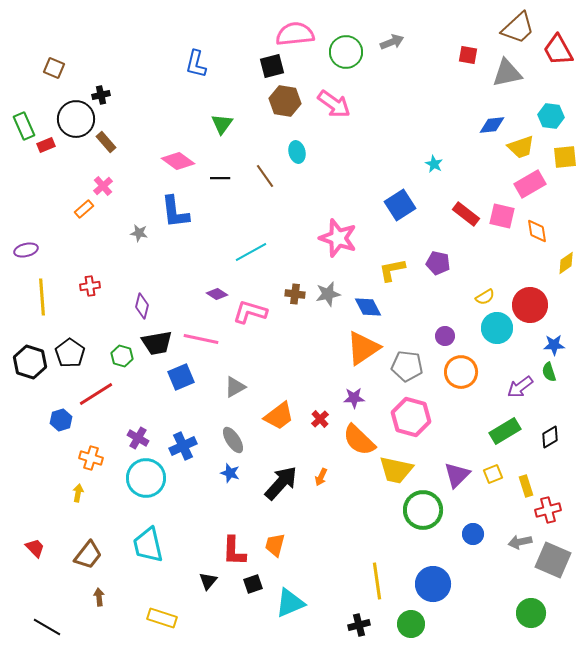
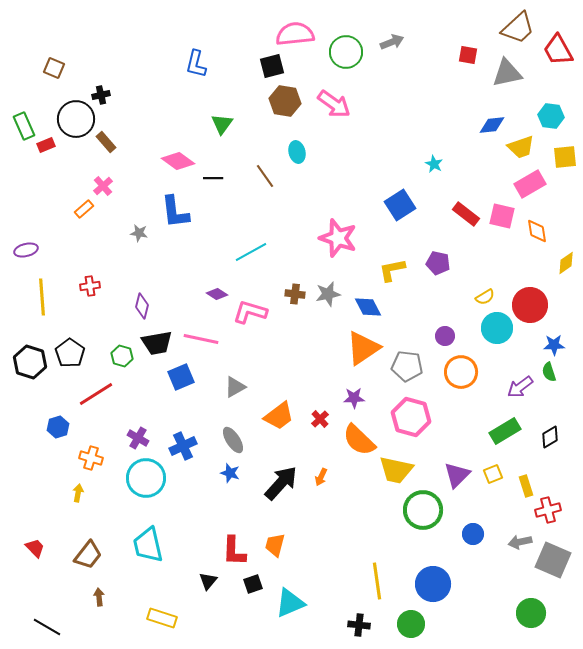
black line at (220, 178): moved 7 px left
blue hexagon at (61, 420): moved 3 px left, 7 px down
black cross at (359, 625): rotated 20 degrees clockwise
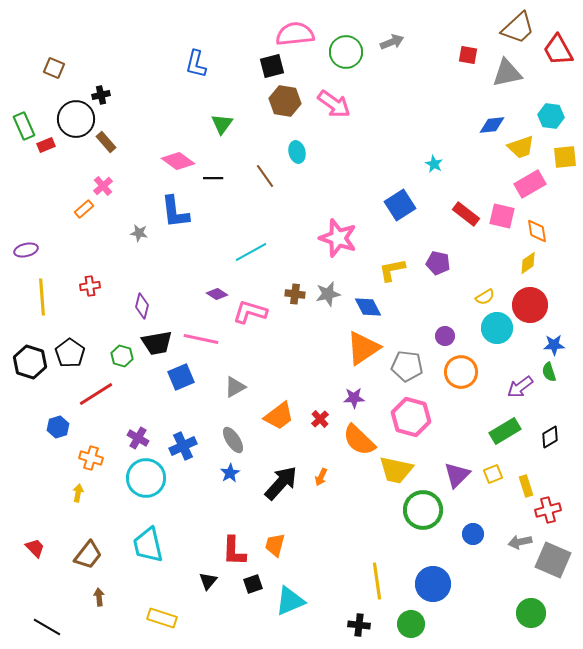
yellow diamond at (566, 263): moved 38 px left
blue star at (230, 473): rotated 24 degrees clockwise
cyan triangle at (290, 603): moved 2 px up
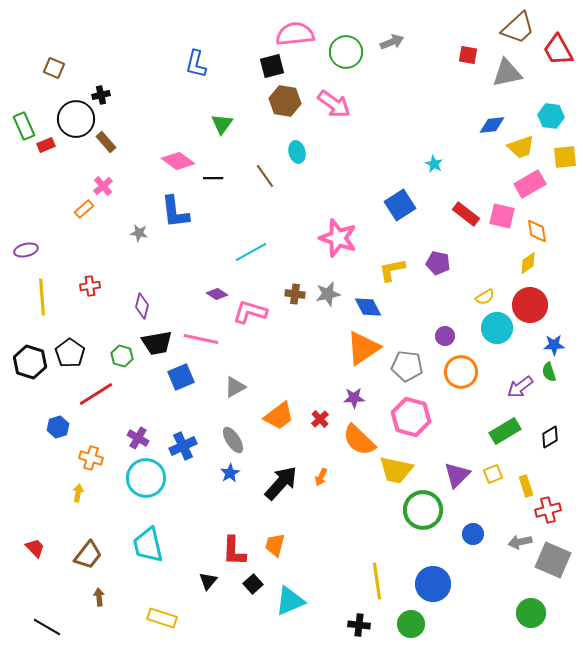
black square at (253, 584): rotated 24 degrees counterclockwise
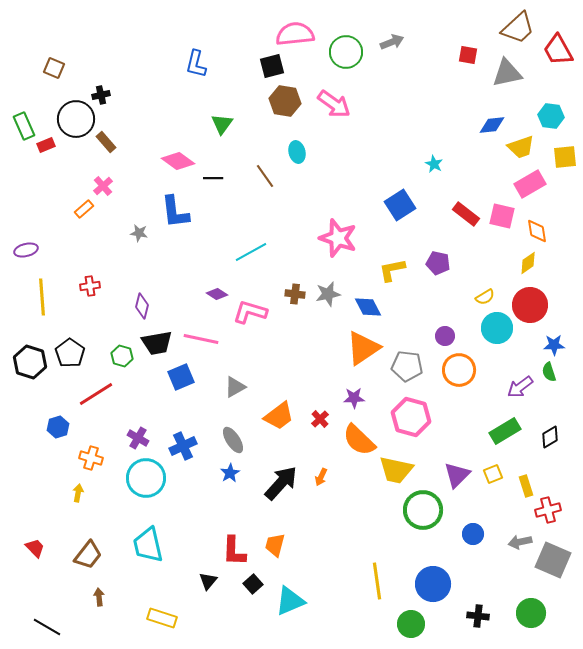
orange circle at (461, 372): moved 2 px left, 2 px up
black cross at (359, 625): moved 119 px right, 9 px up
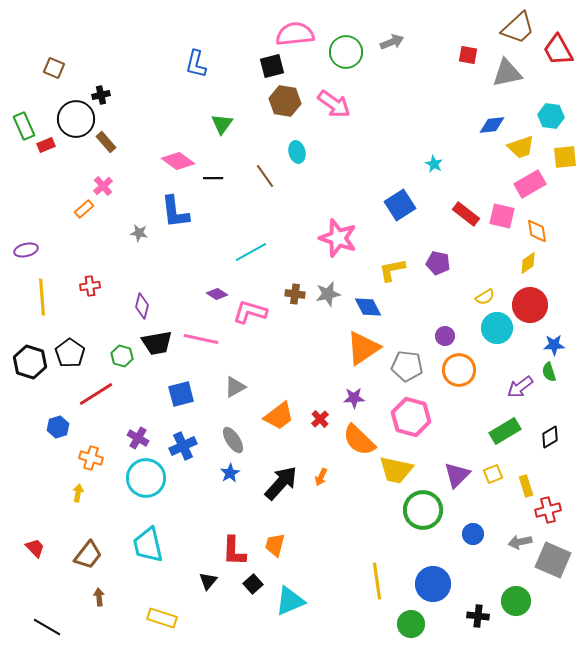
blue square at (181, 377): moved 17 px down; rotated 8 degrees clockwise
green circle at (531, 613): moved 15 px left, 12 px up
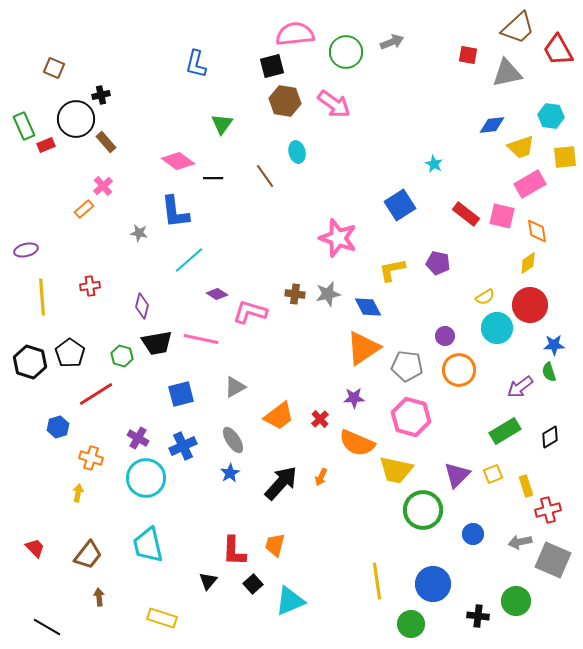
cyan line at (251, 252): moved 62 px left, 8 px down; rotated 12 degrees counterclockwise
orange semicircle at (359, 440): moved 2 px left, 3 px down; rotated 21 degrees counterclockwise
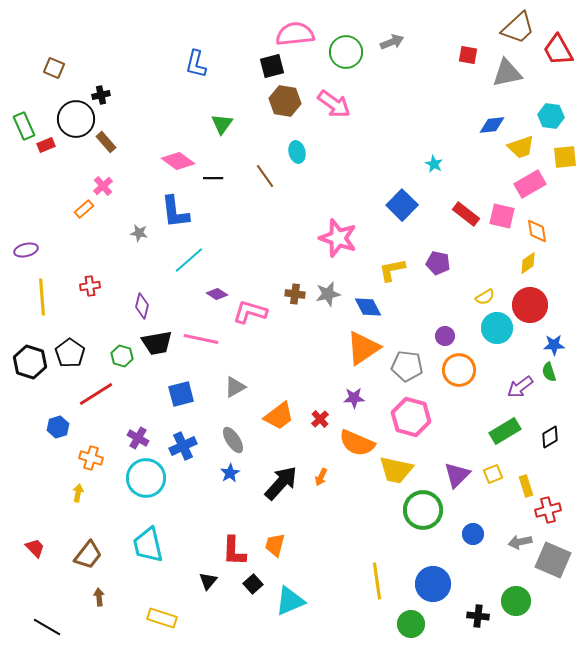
blue square at (400, 205): moved 2 px right; rotated 12 degrees counterclockwise
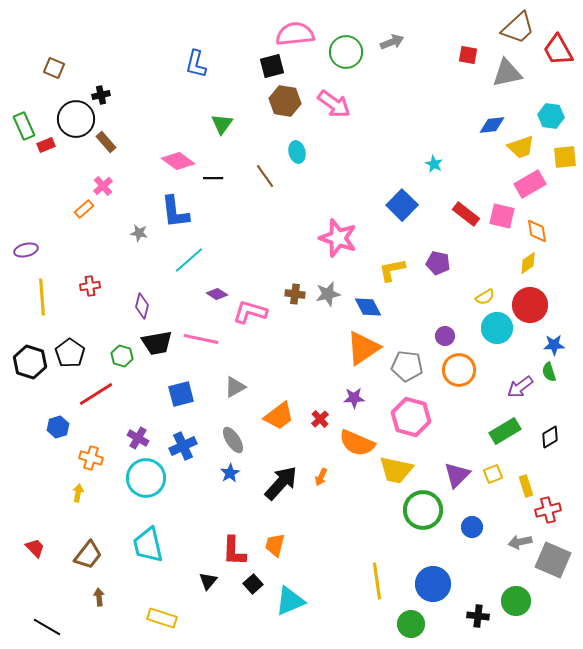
blue circle at (473, 534): moved 1 px left, 7 px up
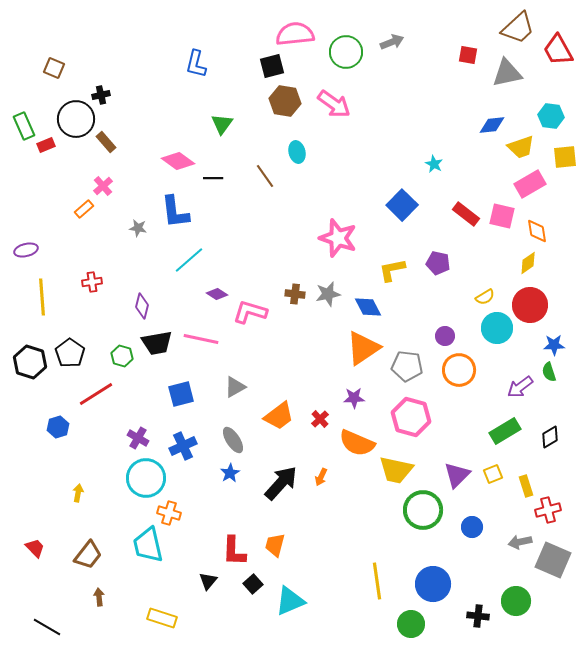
gray star at (139, 233): moved 1 px left, 5 px up
red cross at (90, 286): moved 2 px right, 4 px up
orange cross at (91, 458): moved 78 px right, 55 px down
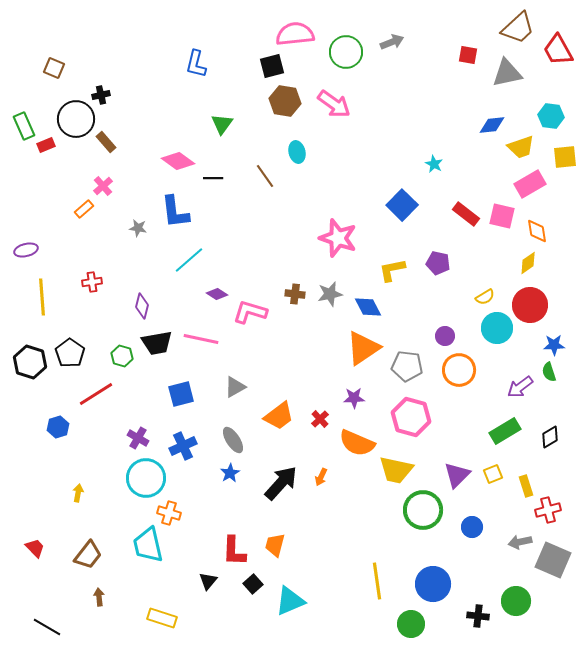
gray star at (328, 294): moved 2 px right
